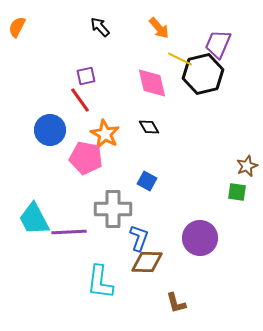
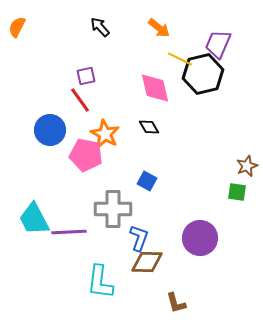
orange arrow: rotated 10 degrees counterclockwise
pink diamond: moved 3 px right, 5 px down
pink pentagon: moved 3 px up
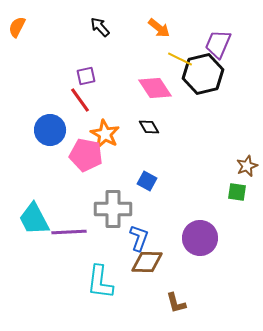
pink diamond: rotated 20 degrees counterclockwise
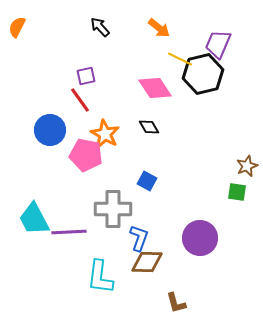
cyan L-shape: moved 5 px up
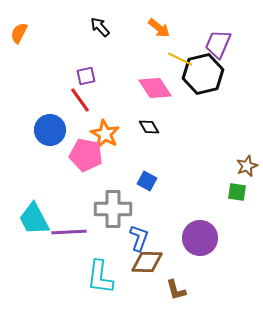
orange semicircle: moved 2 px right, 6 px down
brown L-shape: moved 13 px up
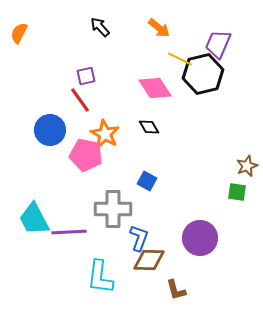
brown diamond: moved 2 px right, 2 px up
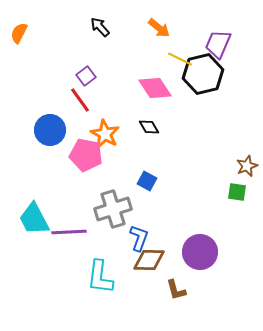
purple square: rotated 24 degrees counterclockwise
gray cross: rotated 18 degrees counterclockwise
purple circle: moved 14 px down
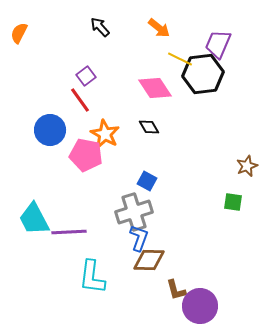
black hexagon: rotated 6 degrees clockwise
green square: moved 4 px left, 10 px down
gray cross: moved 21 px right, 3 px down
purple circle: moved 54 px down
cyan L-shape: moved 8 px left
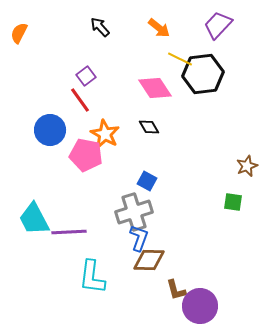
purple trapezoid: moved 19 px up; rotated 20 degrees clockwise
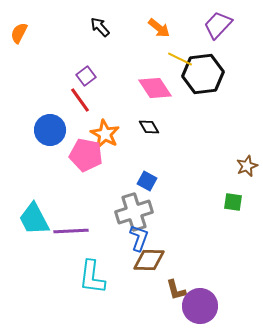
purple line: moved 2 px right, 1 px up
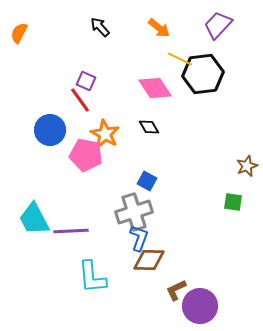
purple square: moved 5 px down; rotated 30 degrees counterclockwise
cyan L-shape: rotated 12 degrees counterclockwise
brown L-shape: rotated 80 degrees clockwise
